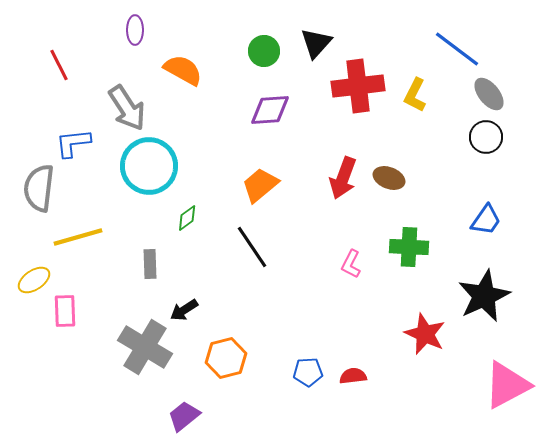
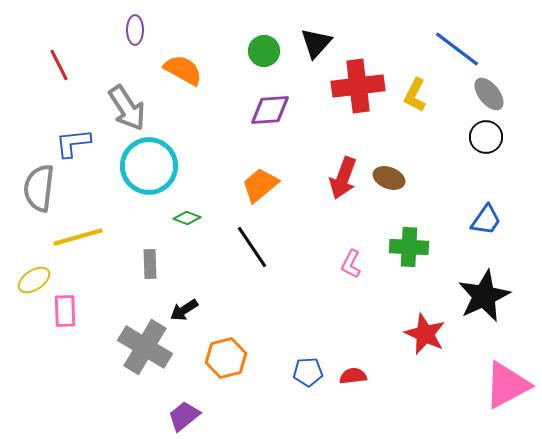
green diamond: rotated 56 degrees clockwise
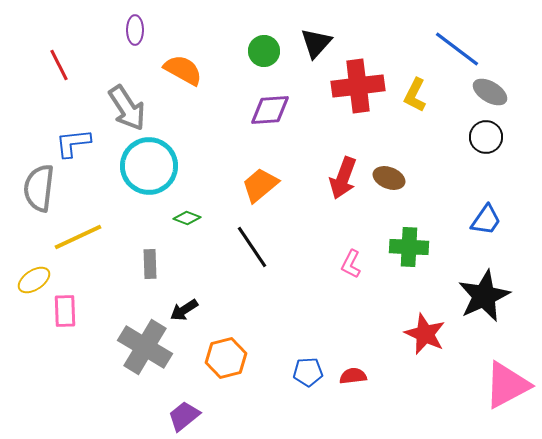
gray ellipse: moved 1 px right, 2 px up; rotated 20 degrees counterclockwise
yellow line: rotated 9 degrees counterclockwise
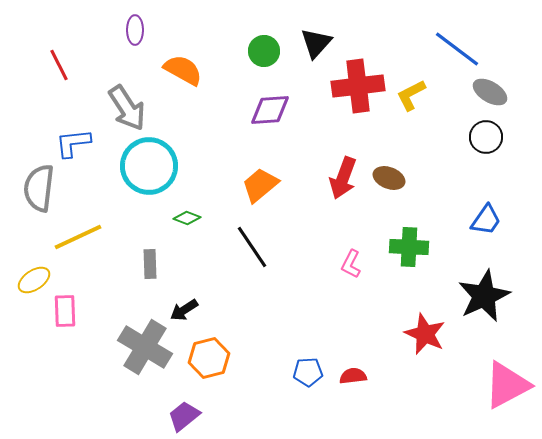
yellow L-shape: moved 4 px left; rotated 36 degrees clockwise
orange hexagon: moved 17 px left
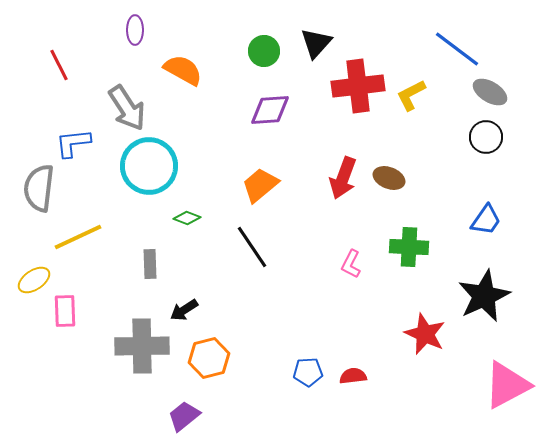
gray cross: moved 3 px left, 1 px up; rotated 32 degrees counterclockwise
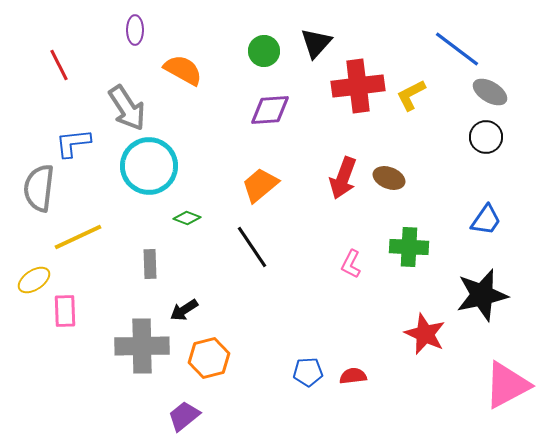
black star: moved 2 px left, 1 px up; rotated 12 degrees clockwise
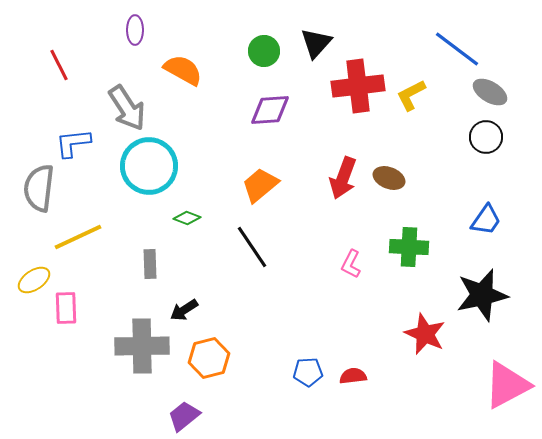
pink rectangle: moved 1 px right, 3 px up
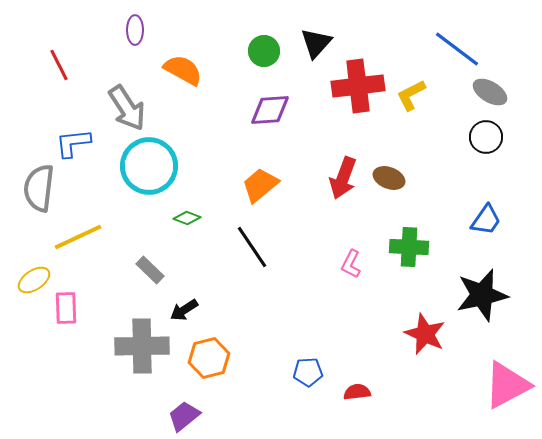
gray rectangle: moved 6 px down; rotated 44 degrees counterclockwise
red semicircle: moved 4 px right, 16 px down
